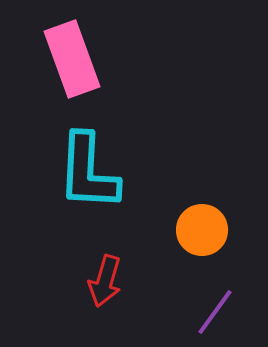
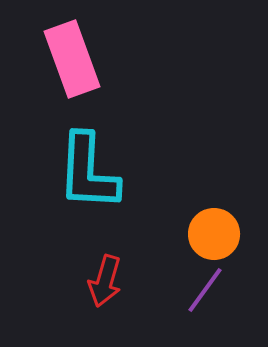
orange circle: moved 12 px right, 4 px down
purple line: moved 10 px left, 22 px up
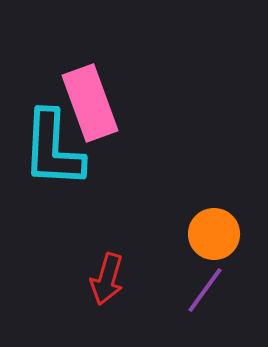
pink rectangle: moved 18 px right, 44 px down
cyan L-shape: moved 35 px left, 23 px up
red arrow: moved 2 px right, 2 px up
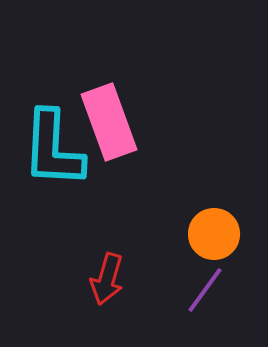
pink rectangle: moved 19 px right, 19 px down
